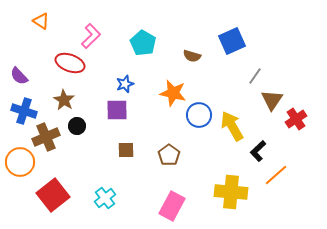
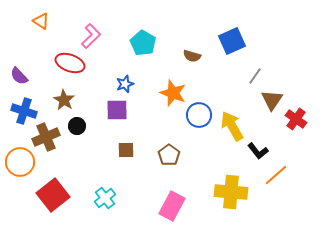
orange star: rotated 8 degrees clockwise
red cross: rotated 20 degrees counterclockwise
black L-shape: rotated 85 degrees counterclockwise
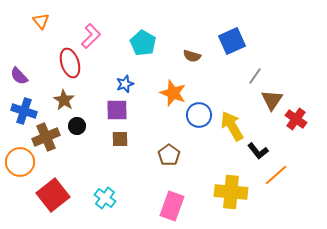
orange triangle: rotated 18 degrees clockwise
red ellipse: rotated 52 degrees clockwise
brown square: moved 6 px left, 11 px up
cyan cross: rotated 15 degrees counterclockwise
pink rectangle: rotated 8 degrees counterclockwise
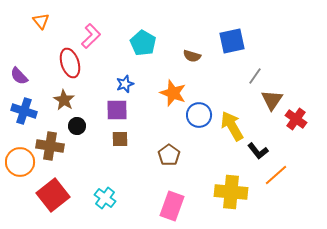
blue square: rotated 12 degrees clockwise
brown cross: moved 4 px right, 9 px down; rotated 32 degrees clockwise
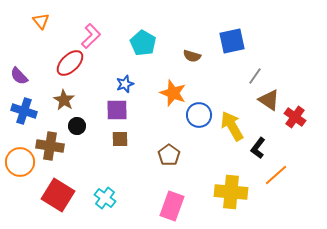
red ellipse: rotated 64 degrees clockwise
brown triangle: moved 3 px left; rotated 30 degrees counterclockwise
red cross: moved 1 px left, 2 px up
black L-shape: moved 3 px up; rotated 75 degrees clockwise
red square: moved 5 px right; rotated 20 degrees counterclockwise
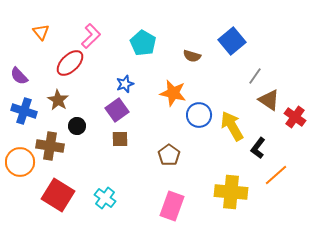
orange triangle: moved 11 px down
blue square: rotated 28 degrees counterclockwise
orange star: rotated 8 degrees counterclockwise
brown star: moved 6 px left
purple square: rotated 35 degrees counterclockwise
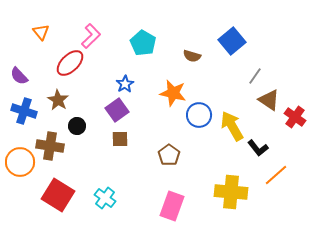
blue star: rotated 12 degrees counterclockwise
black L-shape: rotated 75 degrees counterclockwise
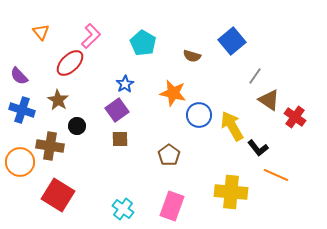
blue cross: moved 2 px left, 1 px up
orange line: rotated 65 degrees clockwise
cyan cross: moved 18 px right, 11 px down
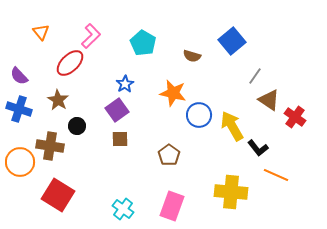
blue cross: moved 3 px left, 1 px up
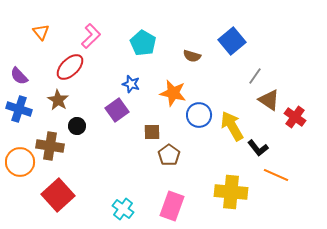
red ellipse: moved 4 px down
blue star: moved 6 px right; rotated 24 degrees counterclockwise
brown square: moved 32 px right, 7 px up
red square: rotated 16 degrees clockwise
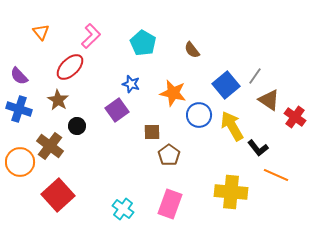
blue square: moved 6 px left, 44 px down
brown semicircle: moved 6 px up; rotated 36 degrees clockwise
brown cross: rotated 28 degrees clockwise
pink rectangle: moved 2 px left, 2 px up
